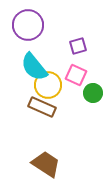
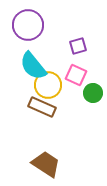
cyan semicircle: moved 1 px left, 1 px up
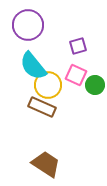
green circle: moved 2 px right, 8 px up
